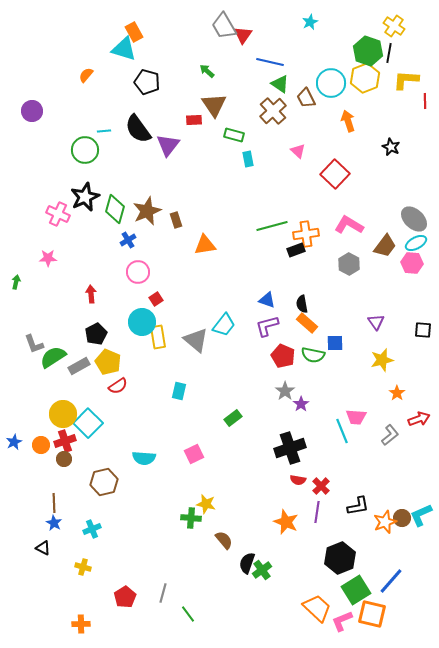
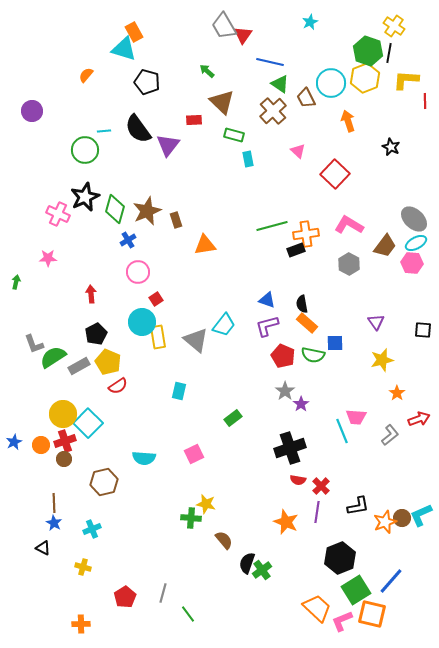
brown triangle at (214, 105): moved 8 px right, 3 px up; rotated 12 degrees counterclockwise
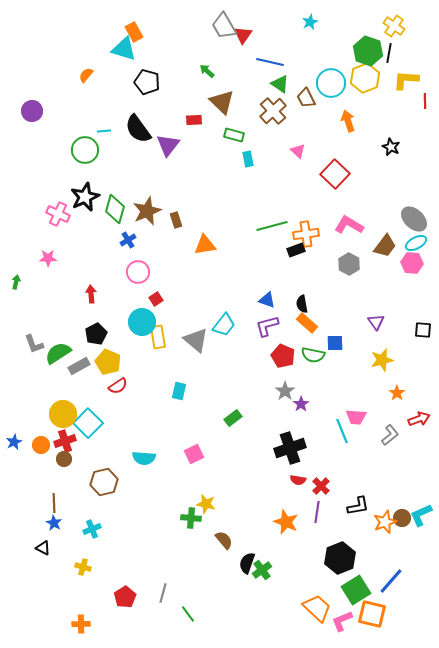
green semicircle at (53, 357): moved 5 px right, 4 px up
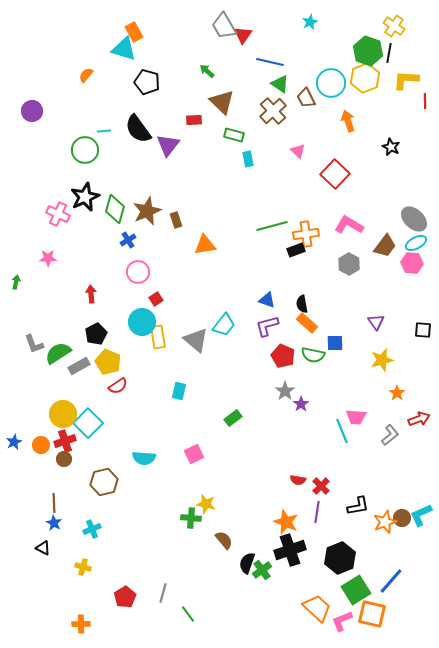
black cross at (290, 448): moved 102 px down
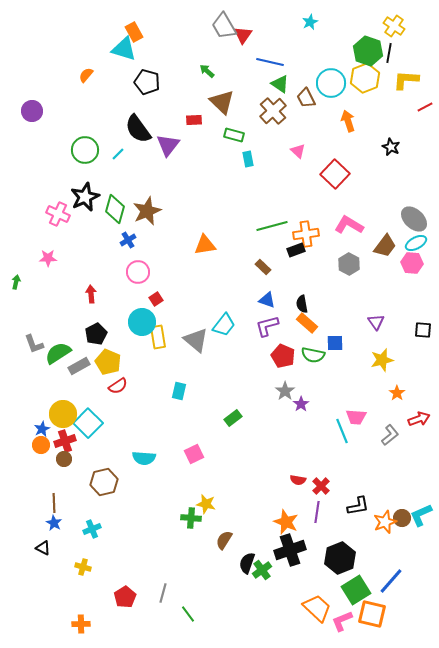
red line at (425, 101): moved 6 px down; rotated 63 degrees clockwise
cyan line at (104, 131): moved 14 px right, 23 px down; rotated 40 degrees counterclockwise
brown rectangle at (176, 220): moved 87 px right, 47 px down; rotated 28 degrees counterclockwise
blue star at (14, 442): moved 28 px right, 13 px up
brown semicircle at (224, 540): rotated 108 degrees counterclockwise
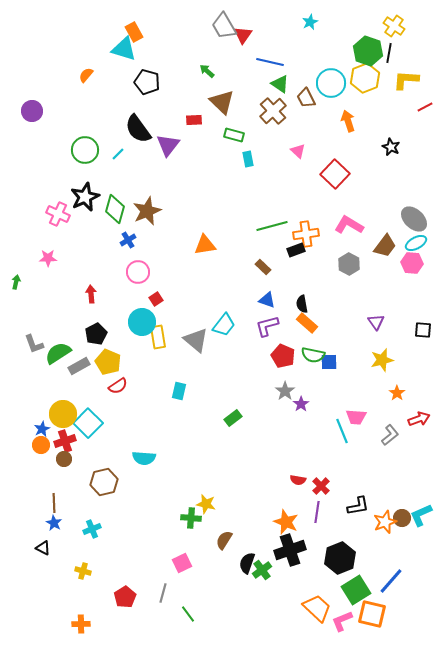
blue square at (335, 343): moved 6 px left, 19 px down
pink square at (194, 454): moved 12 px left, 109 px down
yellow cross at (83, 567): moved 4 px down
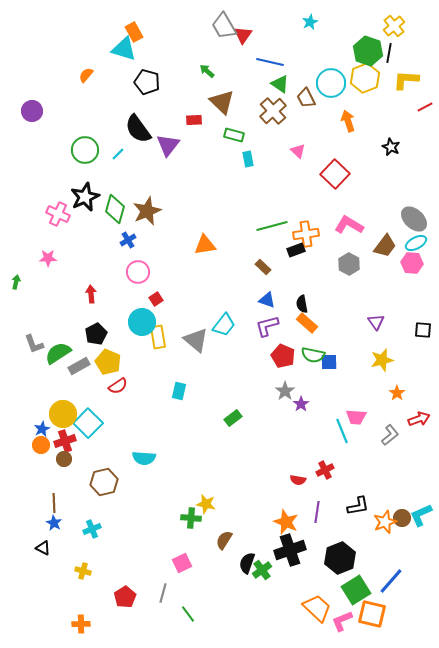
yellow cross at (394, 26): rotated 15 degrees clockwise
red cross at (321, 486): moved 4 px right, 16 px up; rotated 18 degrees clockwise
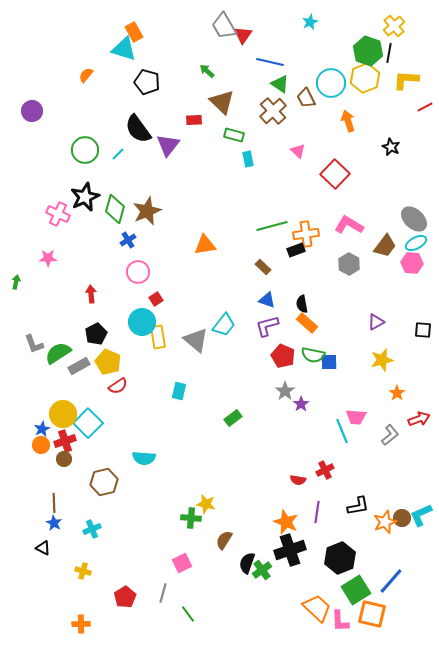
purple triangle at (376, 322): rotated 36 degrees clockwise
pink L-shape at (342, 621): moved 2 px left; rotated 70 degrees counterclockwise
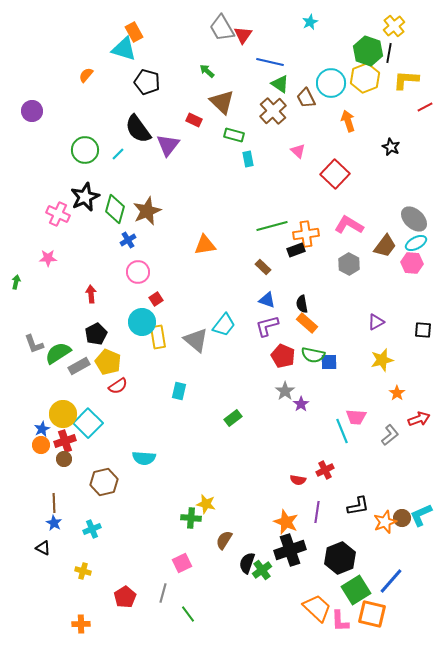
gray trapezoid at (224, 26): moved 2 px left, 2 px down
red rectangle at (194, 120): rotated 28 degrees clockwise
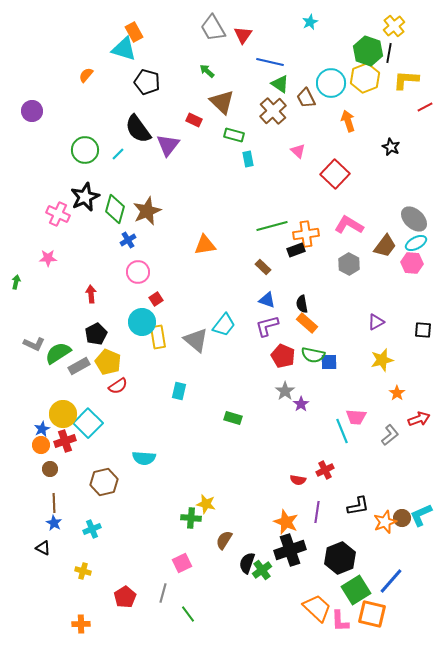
gray trapezoid at (222, 28): moved 9 px left
gray L-shape at (34, 344): rotated 45 degrees counterclockwise
green rectangle at (233, 418): rotated 54 degrees clockwise
brown circle at (64, 459): moved 14 px left, 10 px down
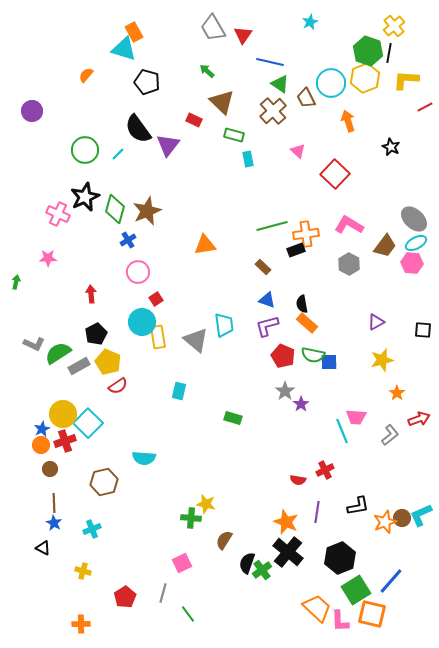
cyan trapezoid at (224, 325): rotated 45 degrees counterclockwise
black cross at (290, 550): moved 2 px left, 2 px down; rotated 32 degrees counterclockwise
